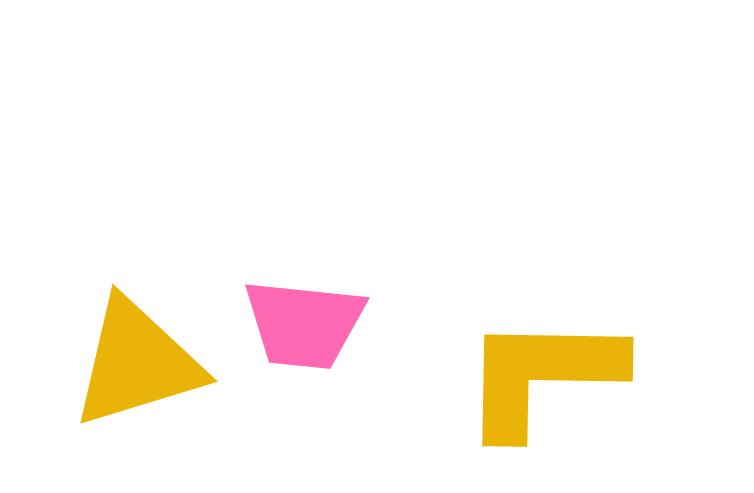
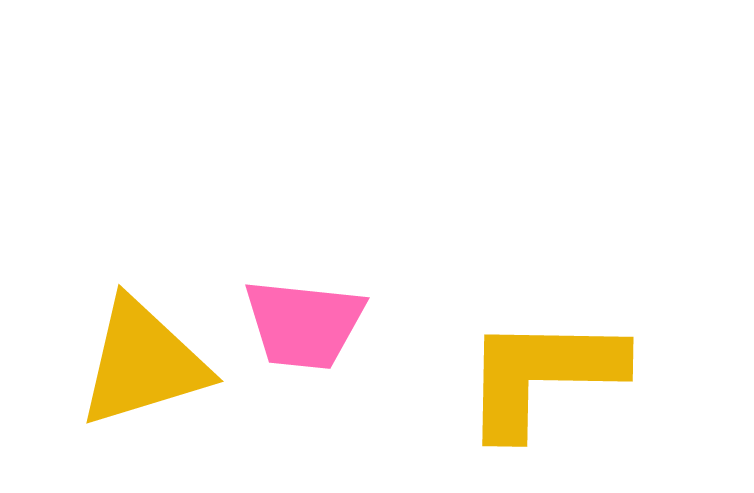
yellow triangle: moved 6 px right
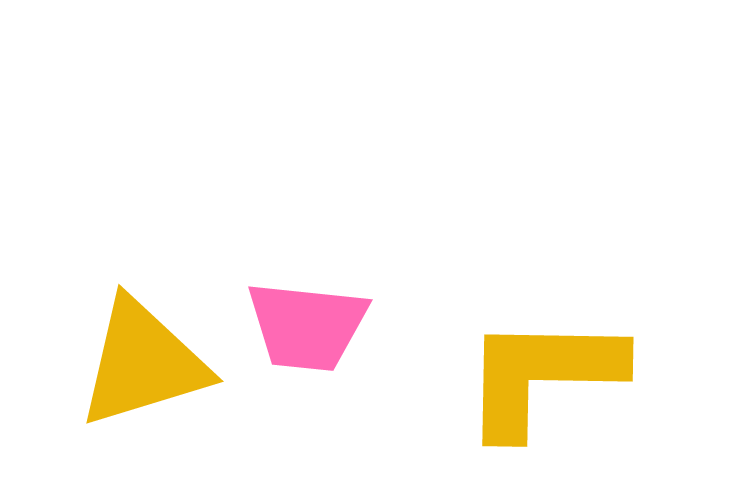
pink trapezoid: moved 3 px right, 2 px down
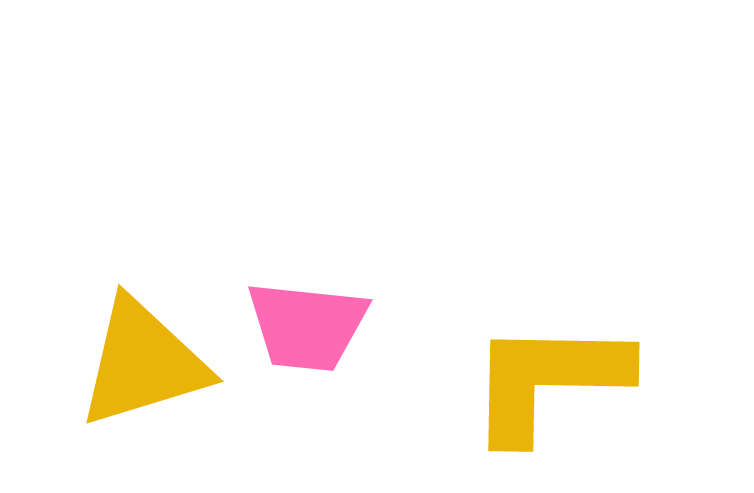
yellow L-shape: moved 6 px right, 5 px down
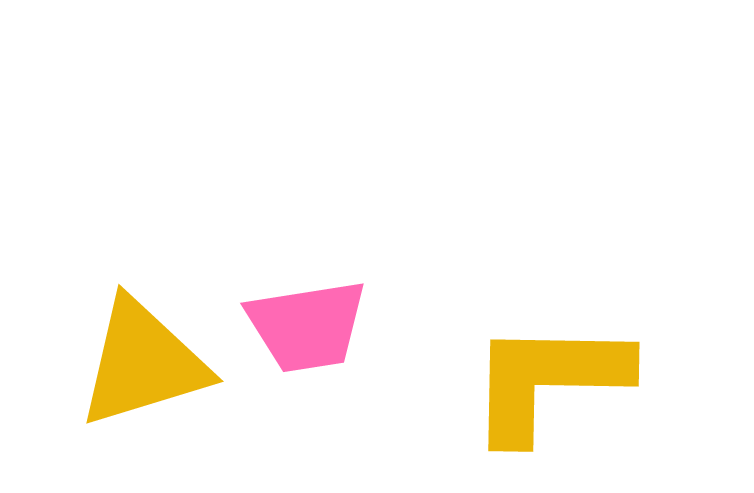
pink trapezoid: rotated 15 degrees counterclockwise
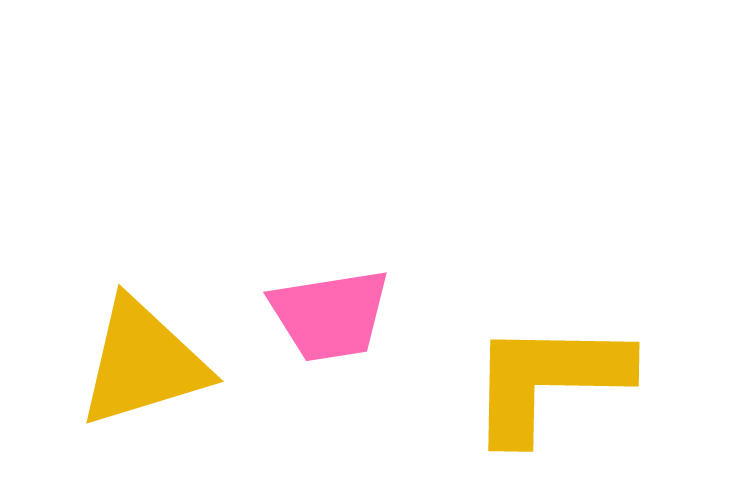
pink trapezoid: moved 23 px right, 11 px up
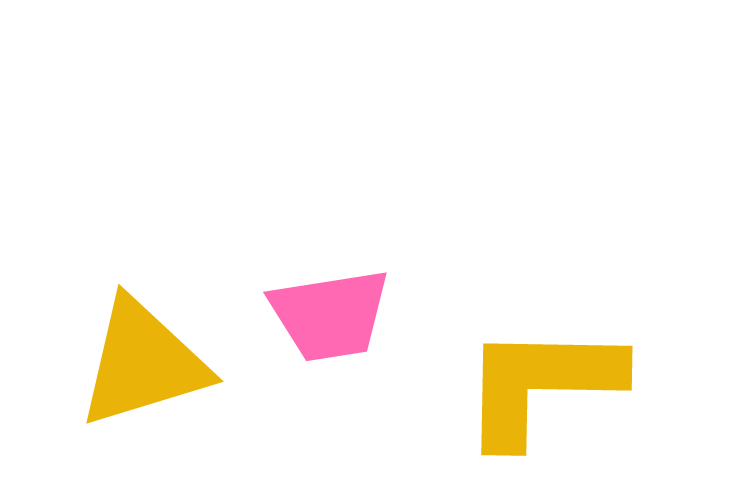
yellow L-shape: moved 7 px left, 4 px down
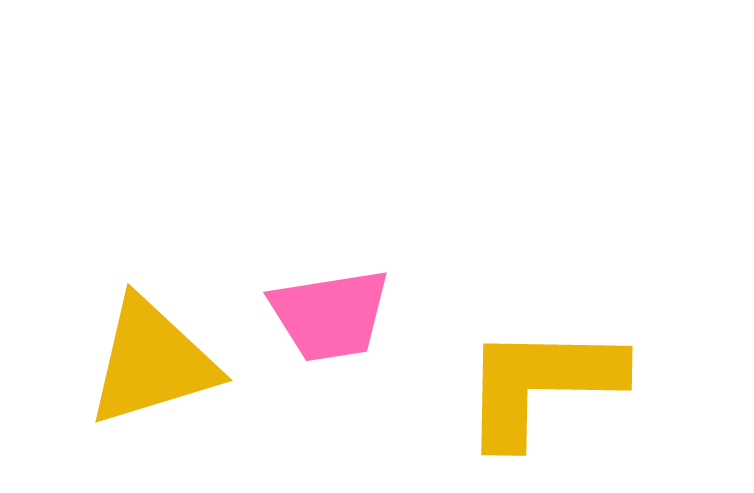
yellow triangle: moved 9 px right, 1 px up
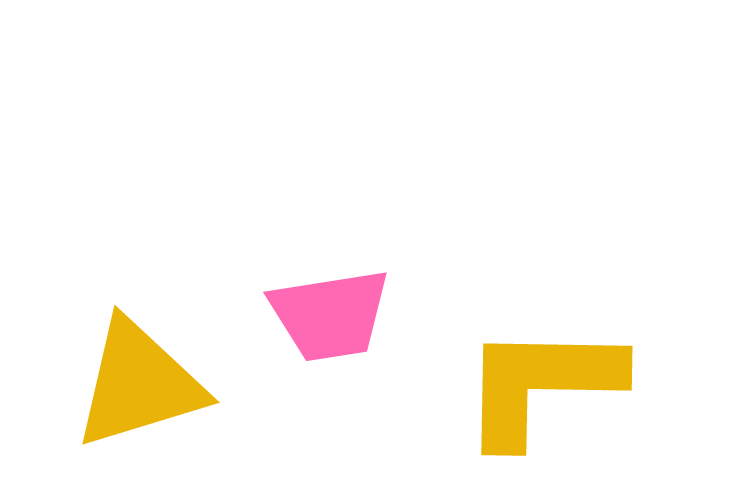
yellow triangle: moved 13 px left, 22 px down
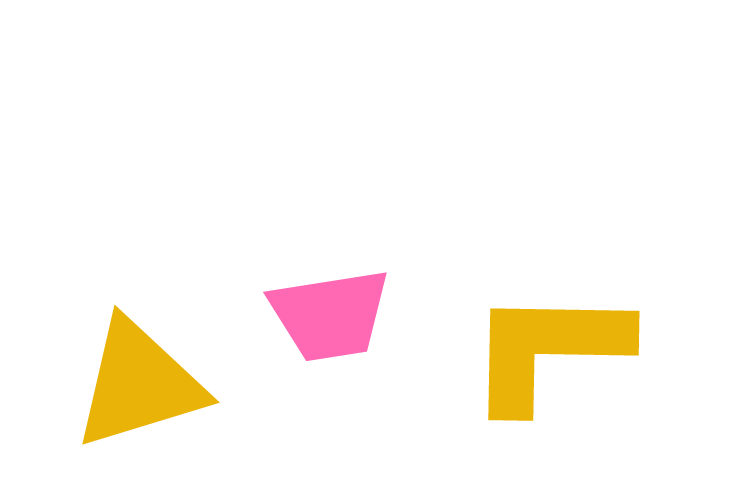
yellow L-shape: moved 7 px right, 35 px up
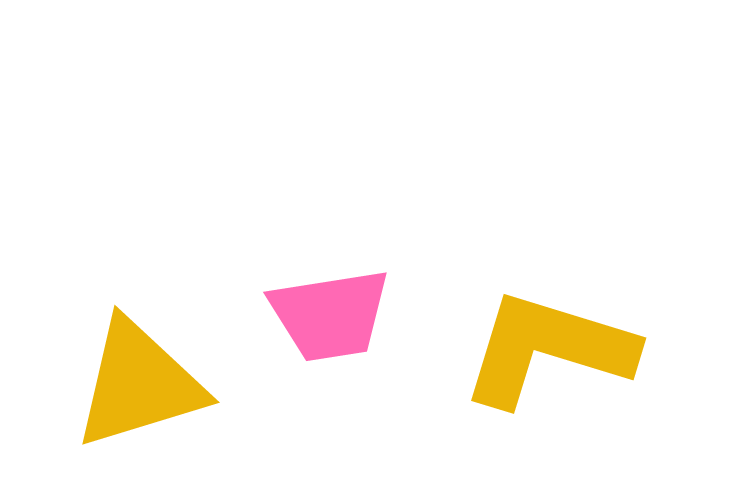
yellow L-shape: rotated 16 degrees clockwise
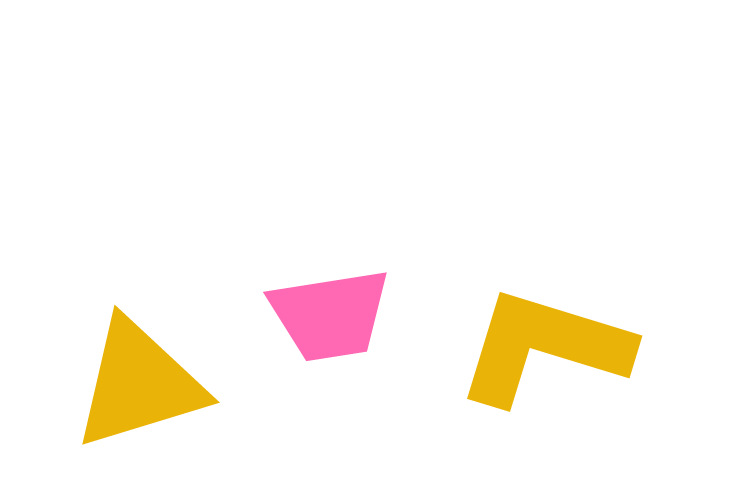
yellow L-shape: moved 4 px left, 2 px up
